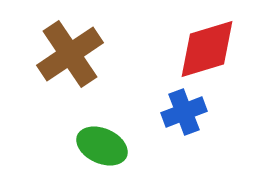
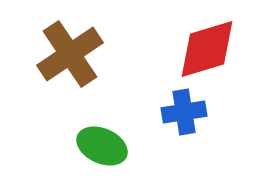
blue cross: rotated 12 degrees clockwise
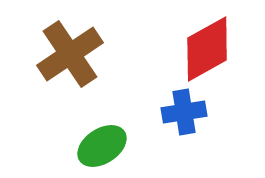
red diamond: rotated 12 degrees counterclockwise
green ellipse: rotated 57 degrees counterclockwise
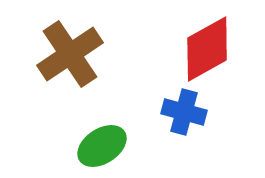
blue cross: rotated 24 degrees clockwise
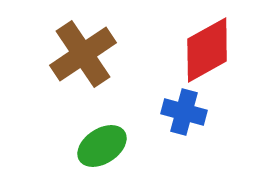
red diamond: moved 1 px down
brown cross: moved 13 px right
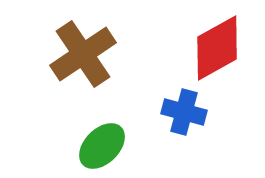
red diamond: moved 10 px right, 2 px up
green ellipse: rotated 12 degrees counterclockwise
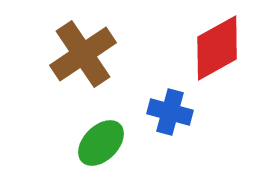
blue cross: moved 14 px left
green ellipse: moved 1 px left, 3 px up
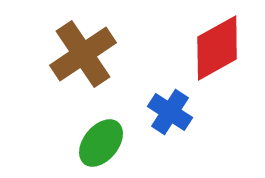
blue cross: rotated 18 degrees clockwise
green ellipse: rotated 6 degrees counterclockwise
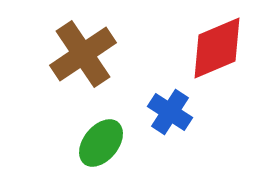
red diamond: rotated 6 degrees clockwise
